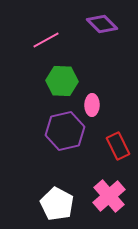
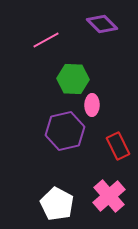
green hexagon: moved 11 px right, 2 px up
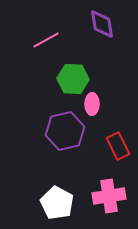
purple diamond: rotated 36 degrees clockwise
pink ellipse: moved 1 px up
pink cross: rotated 32 degrees clockwise
white pentagon: moved 1 px up
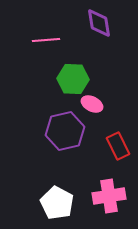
purple diamond: moved 3 px left, 1 px up
pink line: rotated 24 degrees clockwise
pink ellipse: rotated 65 degrees counterclockwise
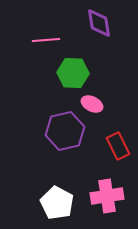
green hexagon: moved 6 px up
pink cross: moved 2 px left
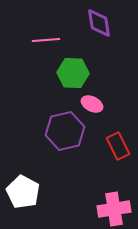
pink cross: moved 7 px right, 13 px down
white pentagon: moved 34 px left, 11 px up
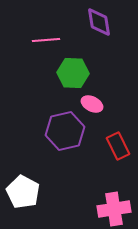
purple diamond: moved 1 px up
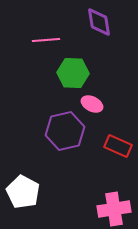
red rectangle: rotated 40 degrees counterclockwise
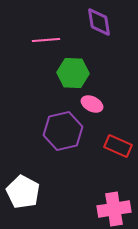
purple hexagon: moved 2 px left
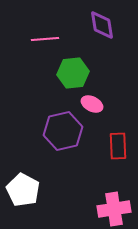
purple diamond: moved 3 px right, 3 px down
pink line: moved 1 px left, 1 px up
green hexagon: rotated 8 degrees counterclockwise
red rectangle: rotated 64 degrees clockwise
white pentagon: moved 2 px up
